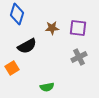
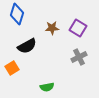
purple square: rotated 24 degrees clockwise
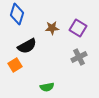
orange square: moved 3 px right, 3 px up
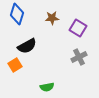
brown star: moved 10 px up
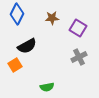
blue diamond: rotated 10 degrees clockwise
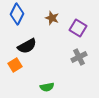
brown star: rotated 24 degrees clockwise
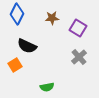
brown star: rotated 24 degrees counterclockwise
black semicircle: rotated 54 degrees clockwise
gray cross: rotated 14 degrees counterclockwise
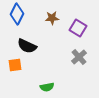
orange square: rotated 24 degrees clockwise
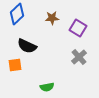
blue diamond: rotated 20 degrees clockwise
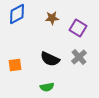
blue diamond: rotated 15 degrees clockwise
black semicircle: moved 23 px right, 13 px down
